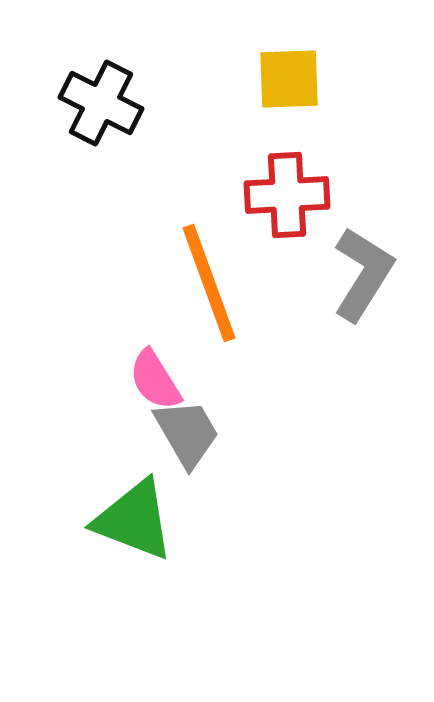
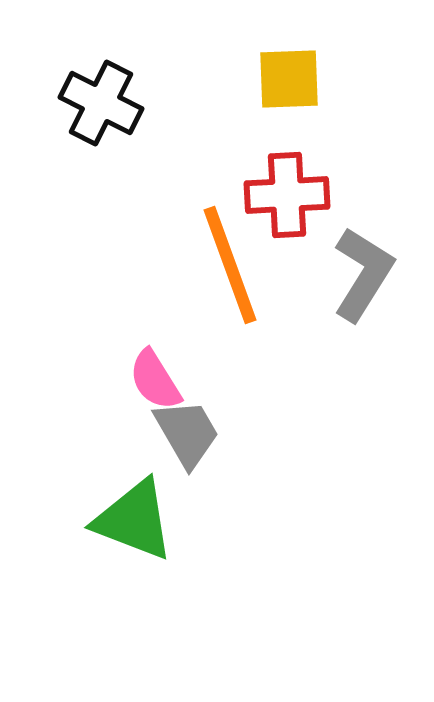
orange line: moved 21 px right, 18 px up
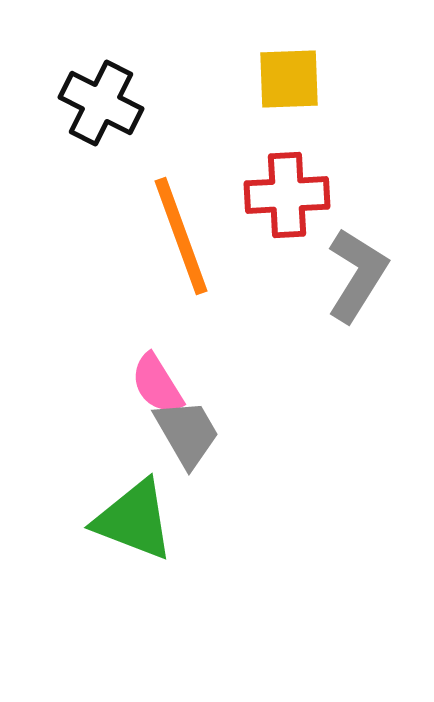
orange line: moved 49 px left, 29 px up
gray L-shape: moved 6 px left, 1 px down
pink semicircle: moved 2 px right, 4 px down
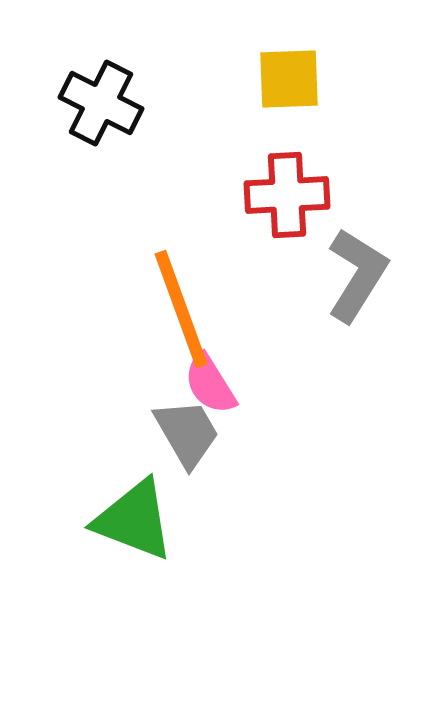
orange line: moved 73 px down
pink semicircle: moved 53 px right
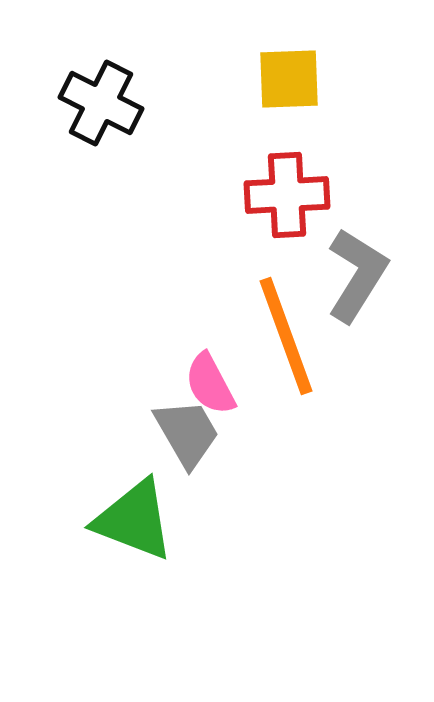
orange line: moved 105 px right, 27 px down
pink semicircle: rotated 4 degrees clockwise
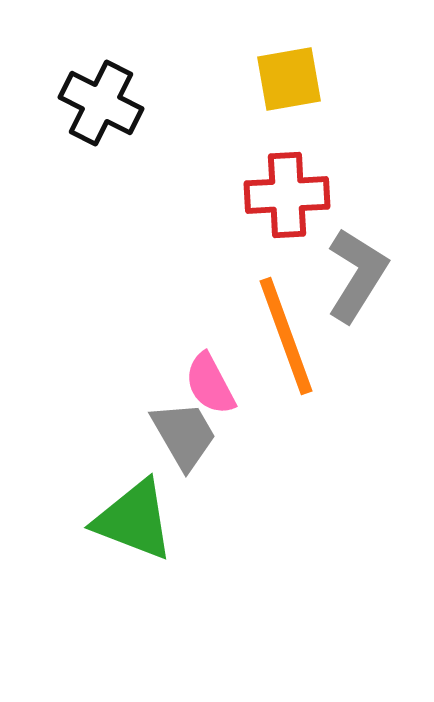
yellow square: rotated 8 degrees counterclockwise
gray trapezoid: moved 3 px left, 2 px down
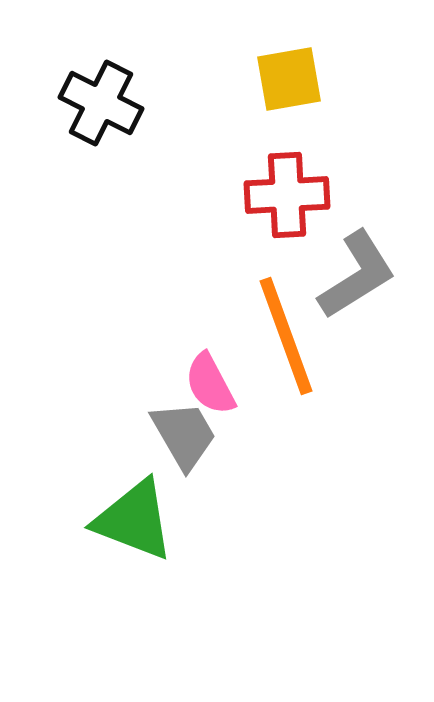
gray L-shape: rotated 26 degrees clockwise
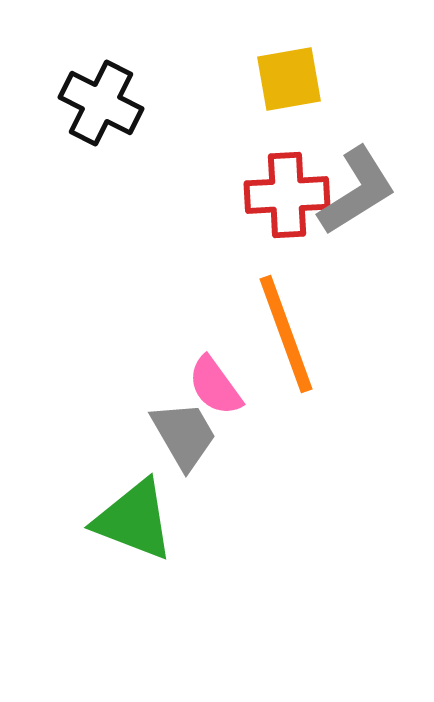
gray L-shape: moved 84 px up
orange line: moved 2 px up
pink semicircle: moved 5 px right, 2 px down; rotated 8 degrees counterclockwise
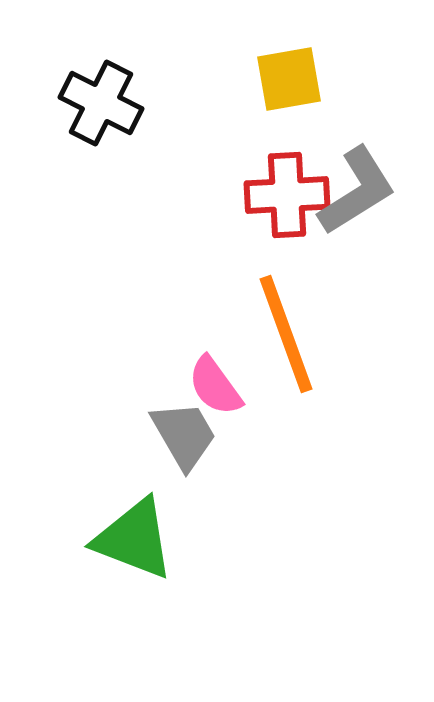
green triangle: moved 19 px down
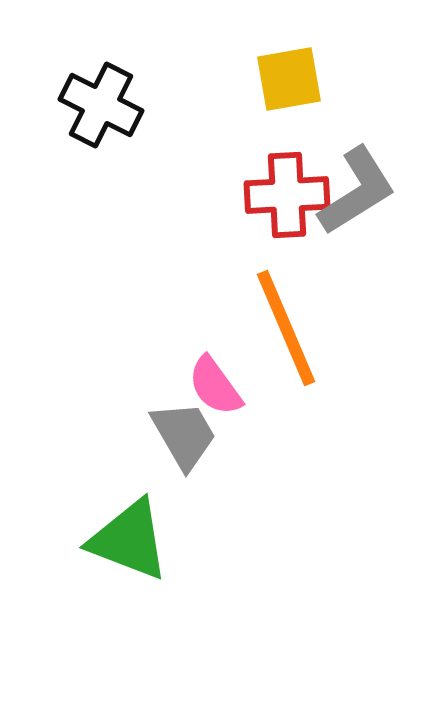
black cross: moved 2 px down
orange line: moved 6 px up; rotated 3 degrees counterclockwise
green triangle: moved 5 px left, 1 px down
